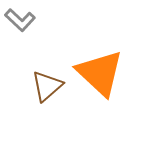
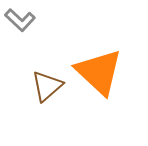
orange triangle: moved 1 px left, 1 px up
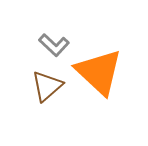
gray L-shape: moved 34 px right, 25 px down
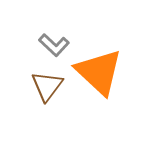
brown triangle: rotated 12 degrees counterclockwise
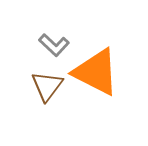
orange triangle: moved 3 px left; rotated 16 degrees counterclockwise
